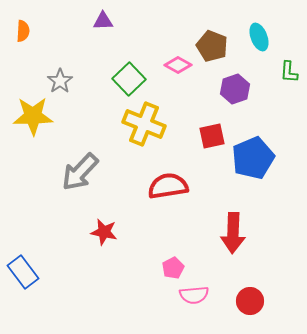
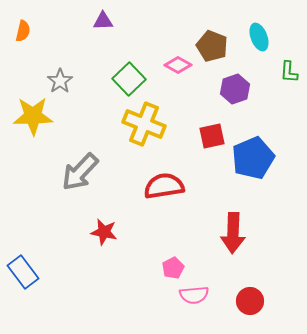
orange semicircle: rotated 10 degrees clockwise
red semicircle: moved 4 px left
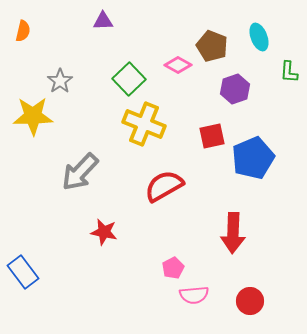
red semicircle: rotated 21 degrees counterclockwise
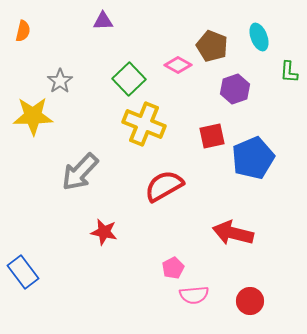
red arrow: rotated 102 degrees clockwise
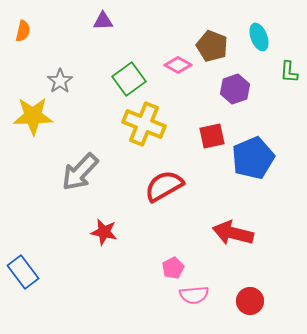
green square: rotated 8 degrees clockwise
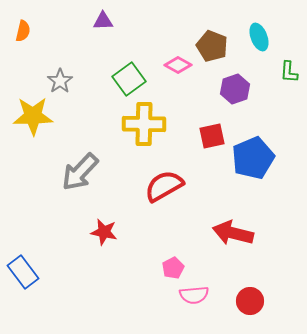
yellow cross: rotated 21 degrees counterclockwise
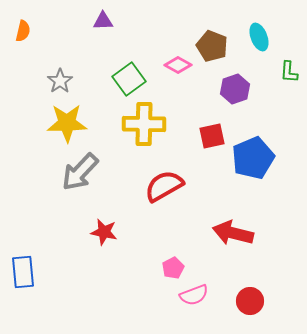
yellow star: moved 34 px right, 7 px down
blue rectangle: rotated 32 degrees clockwise
pink semicircle: rotated 16 degrees counterclockwise
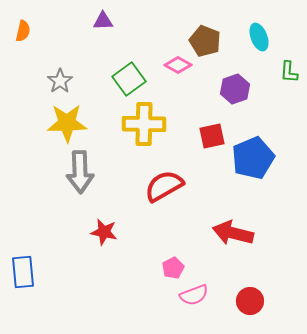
brown pentagon: moved 7 px left, 5 px up
gray arrow: rotated 45 degrees counterclockwise
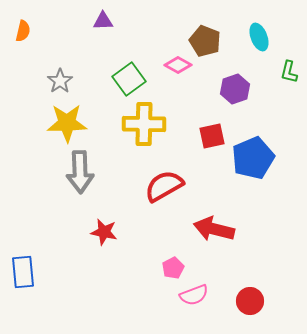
green L-shape: rotated 10 degrees clockwise
red arrow: moved 19 px left, 4 px up
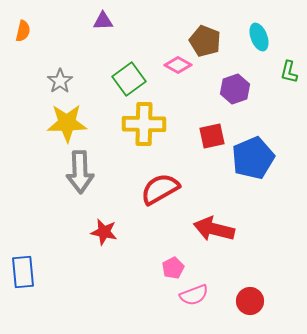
red semicircle: moved 4 px left, 3 px down
